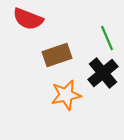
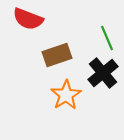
orange star: rotated 20 degrees counterclockwise
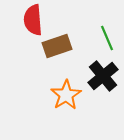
red semicircle: moved 5 px right, 1 px down; rotated 64 degrees clockwise
brown rectangle: moved 9 px up
black cross: moved 3 px down
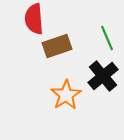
red semicircle: moved 1 px right, 1 px up
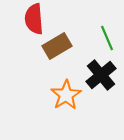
brown rectangle: rotated 12 degrees counterclockwise
black cross: moved 2 px left, 1 px up
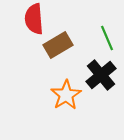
brown rectangle: moved 1 px right, 1 px up
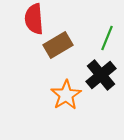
green line: rotated 45 degrees clockwise
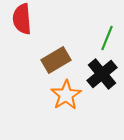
red semicircle: moved 12 px left
brown rectangle: moved 2 px left, 15 px down
black cross: moved 1 px right, 1 px up
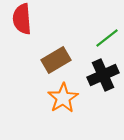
green line: rotated 30 degrees clockwise
black cross: moved 1 px right, 1 px down; rotated 16 degrees clockwise
orange star: moved 3 px left, 3 px down
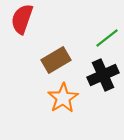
red semicircle: rotated 24 degrees clockwise
